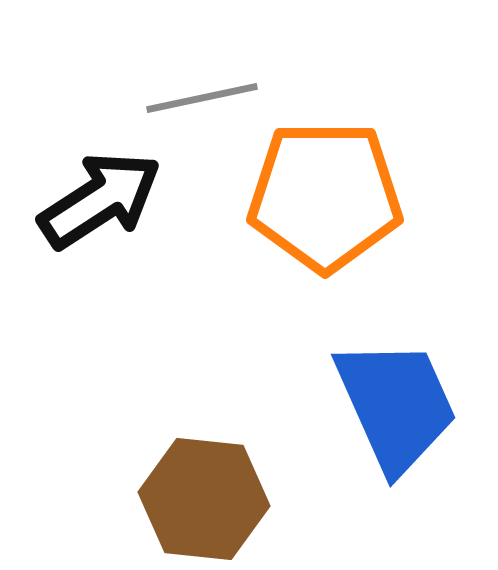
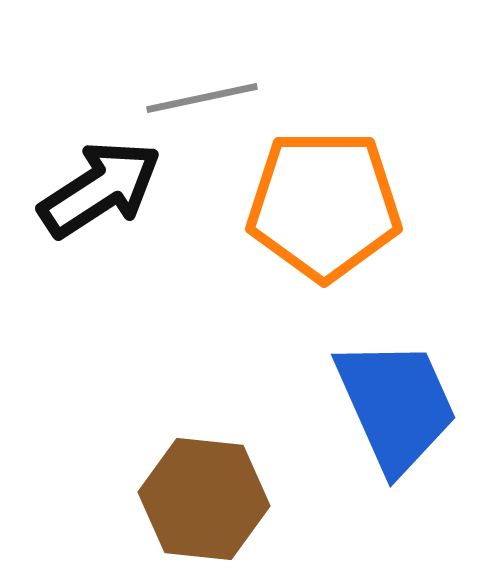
orange pentagon: moved 1 px left, 9 px down
black arrow: moved 11 px up
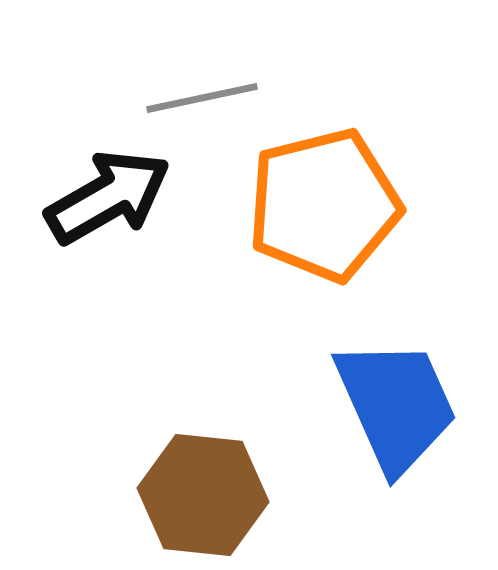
black arrow: moved 8 px right, 8 px down; rotated 3 degrees clockwise
orange pentagon: rotated 14 degrees counterclockwise
brown hexagon: moved 1 px left, 4 px up
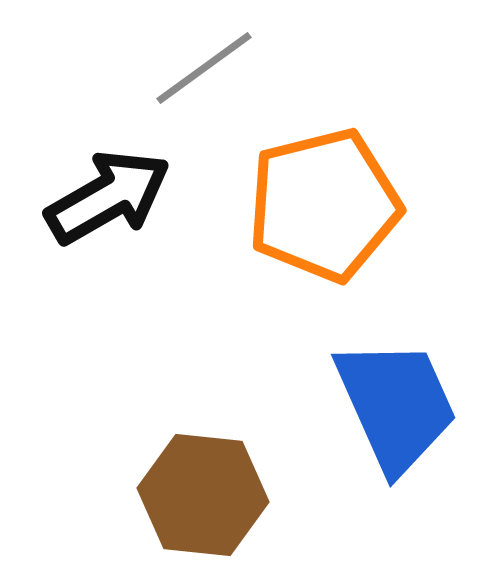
gray line: moved 2 px right, 30 px up; rotated 24 degrees counterclockwise
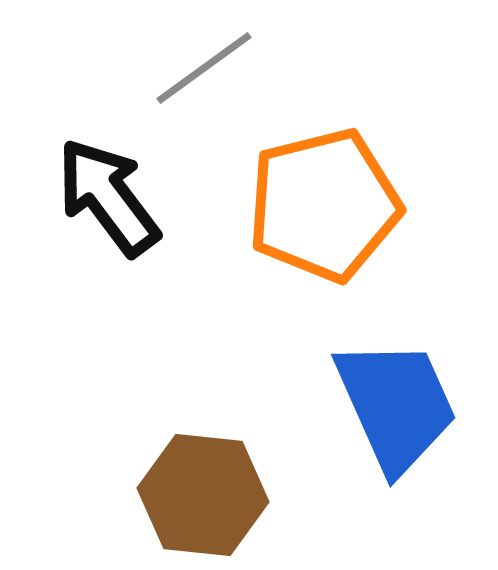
black arrow: rotated 97 degrees counterclockwise
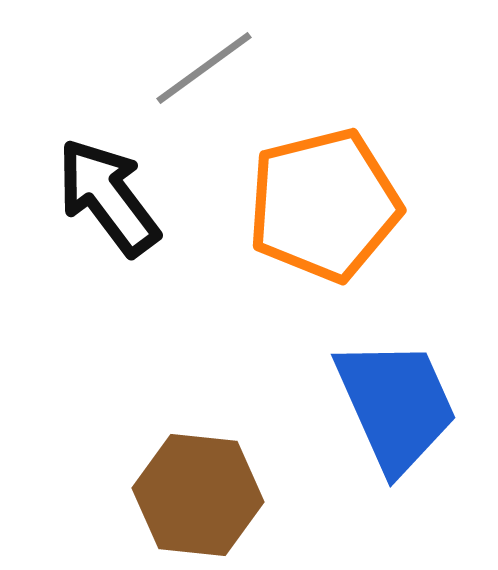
brown hexagon: moved 5 px left
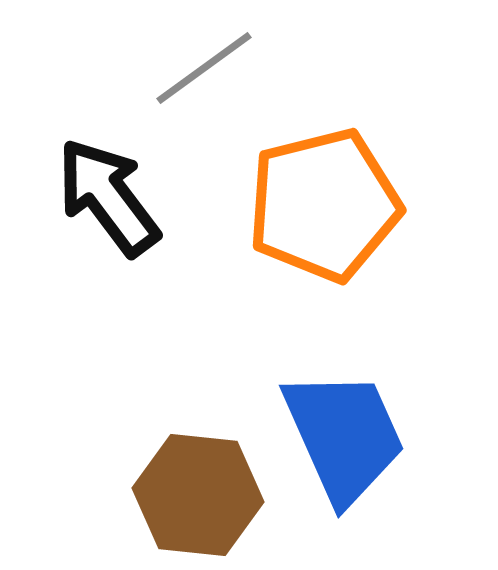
blue trapezoid: moved 52 px left, 31 px down
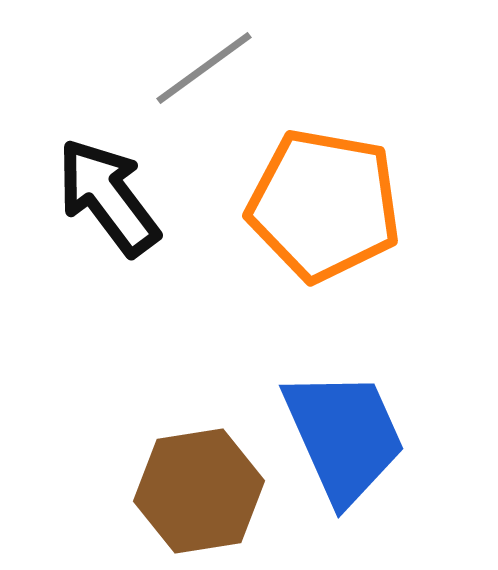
orange pentagon: rotated 24 degrees clockwise
brown hexagon: moved 1 px right, 4 px up; rotated 15 degrees counterclockwise
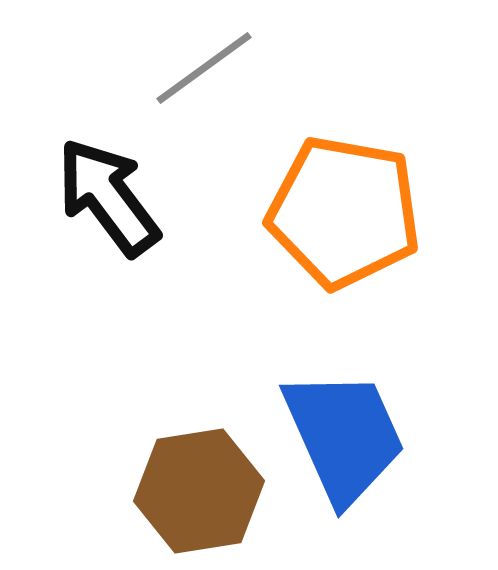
orange pentagon: moved 20 px right, 7 px down
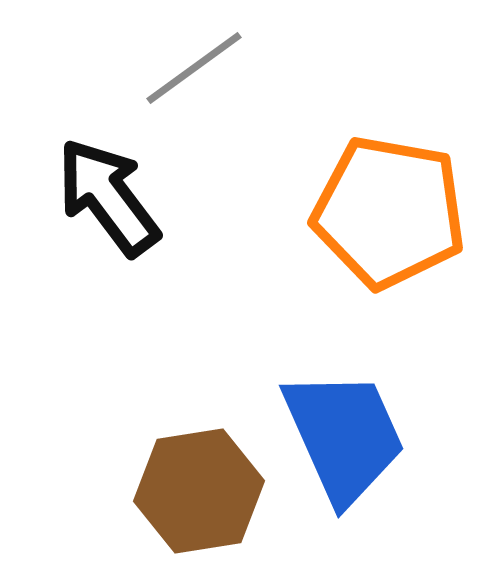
gray line: moved 10 px left
orange pentagon: moved 45 px right
